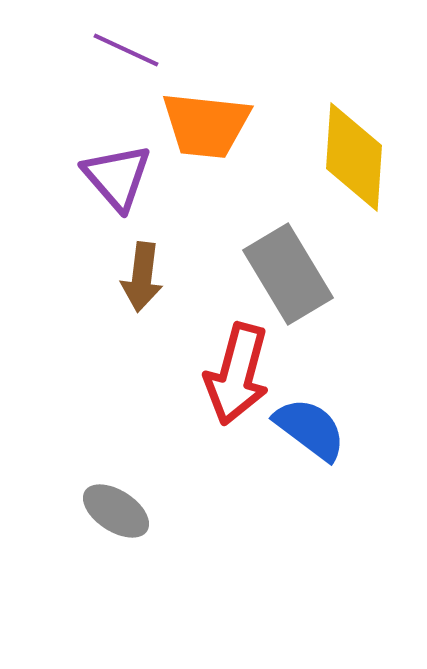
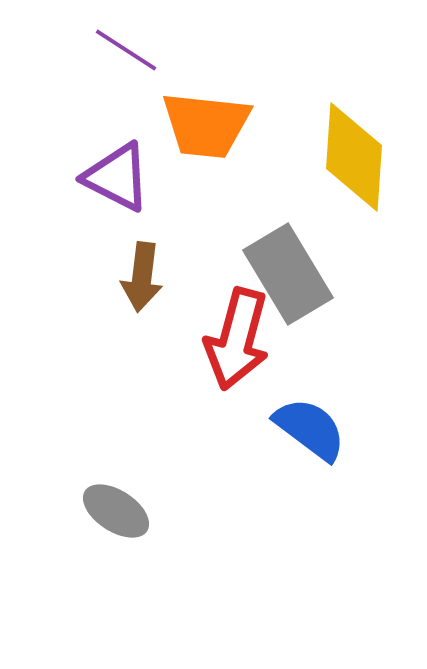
purple line: rotated 8 degrees clockwise
purple triangle: rotated 22 degrees counterclockwise
red arrow: moved 35 px up
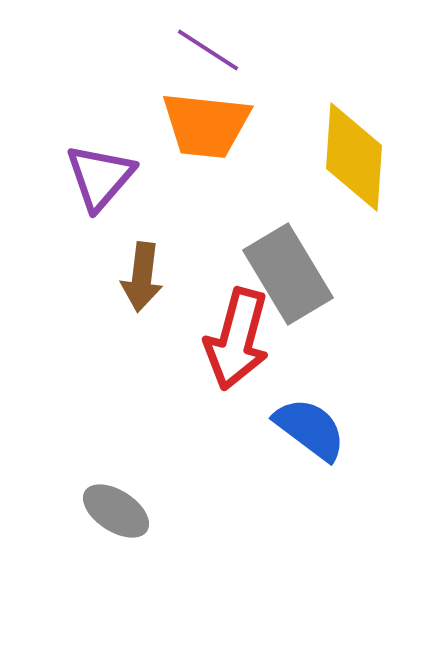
purple line: moved 82 px right
purple triangle: moved 17 px left; rotated 44 degrees clockwise
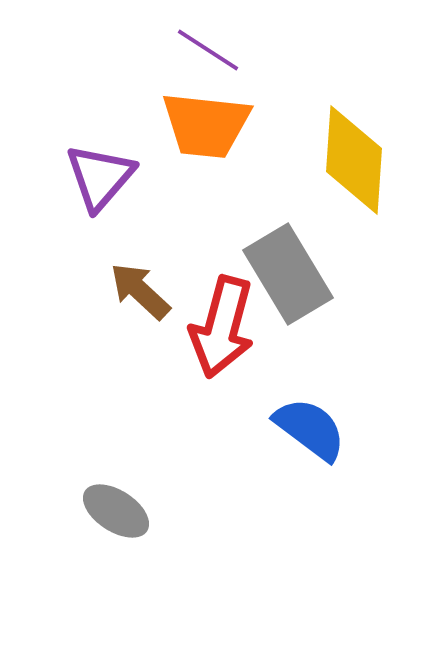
yellow diamond: moved 3 px down
brown arrow: moved 2 px left, 14 px down; rotated 126 degrees clockwise
red arrow: moved 15 px left, 12 px up
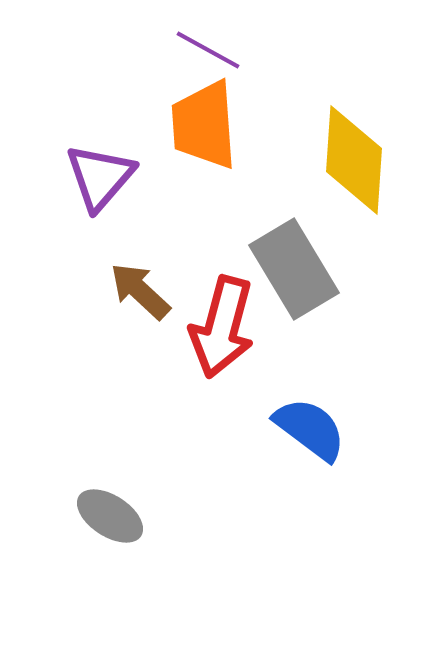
purple line: rotated 4 degrees counterclockwise
orange trapezoid: moved 2 px left; rotated 80 degrees clockwise
gray rectangle: moved 6 px right, 5 px up
gray ellipse: moved 6 px left, 5 px down
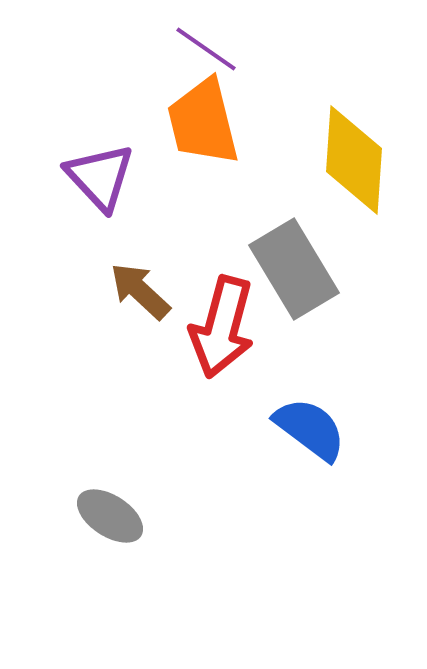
purple line: moved 2 px left, 1 px up; rotated 6 degrees clockwise
orange trapezoid: moved 1 px left, 3 px up; rotated 10 degrees counterclockwise
purple triangle: rotated 24 degrees counterclockwise
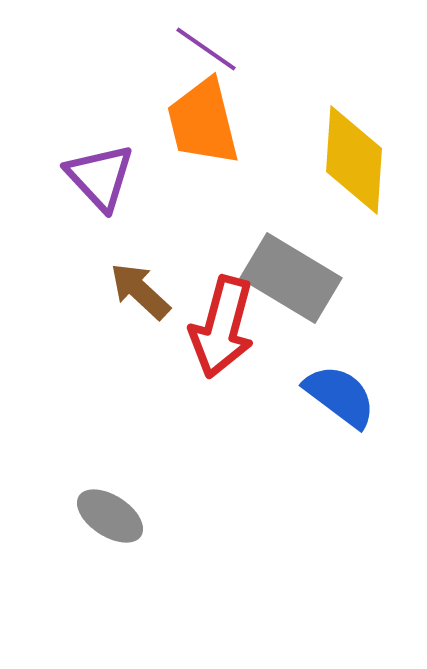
gray rectangle: moved 3 px left, 9 px down; rotated 28 degrees counterclockwise
blue semicircle: moved 30 px right, 33 px up
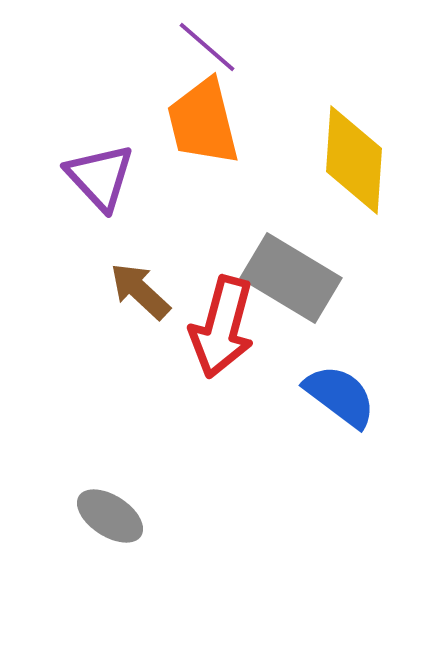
purple line: moved 1 px right, 2 px up; rotated 6 degrees clockwise
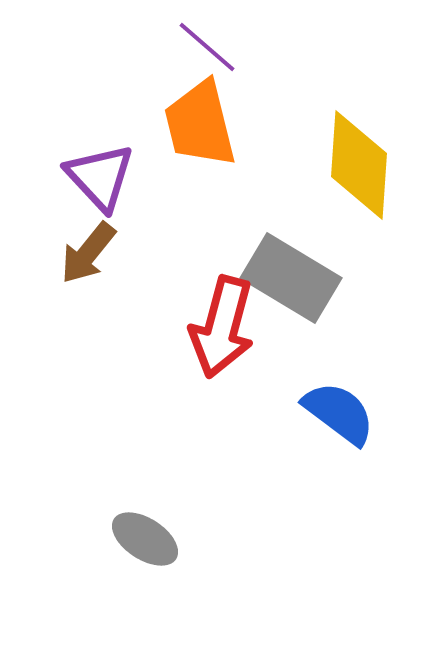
orange trapezoid: moved 3 px left, 2 px down
yellow diamond: moved 5 px right, 5 px down
brown arrow: moved 52 px left, 38 px up; rotated 94 degrees counterclockwise
blue semicircle: moved 1 px left, 17 px down
gray ellipse: moved 35 px right, 23 px down
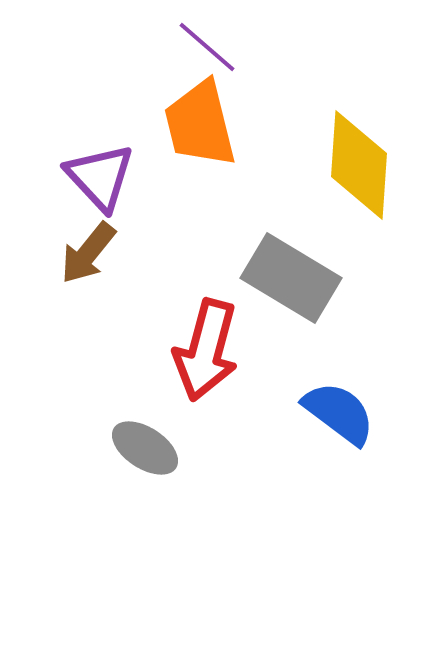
red arrow: moved 16 px left, 23 px down
gray ellipse: moved 91 px up
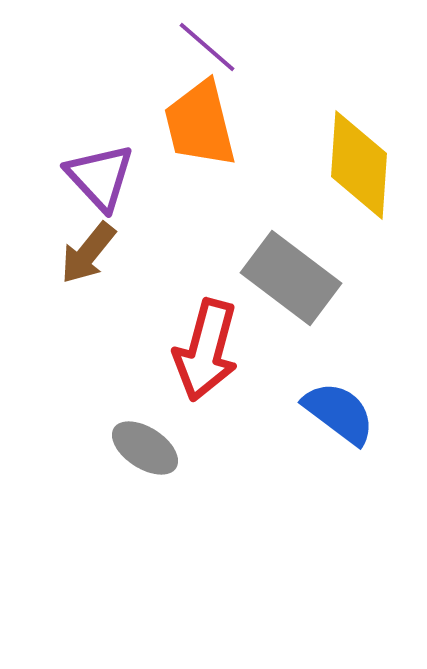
gray rectangle: rotated 6 degrees clockwise
